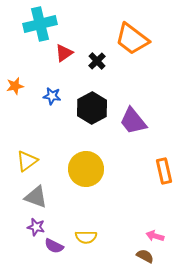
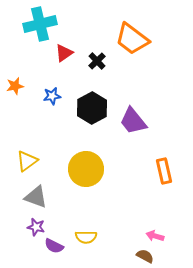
blue star: rotated 18 degrees counterclockwise
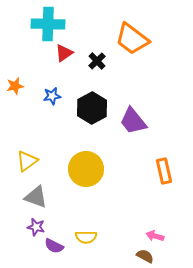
cyan cross: moved 8 px right; rotated 16 degrees clockwise
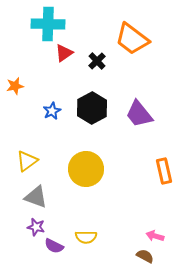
blue star: moved 15 px down; rotated 18 degrees counterclockwise
purple trapezoid: moved 6 px right, 7 px up
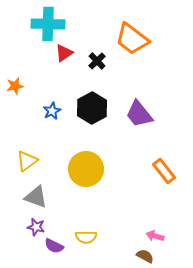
orange rectangle: rotated 25 degrees counterclockwise
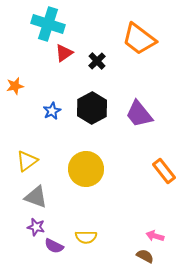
cyan cross: rotated 16 degrees clockwise
orange trapezoid: moved 7 px right
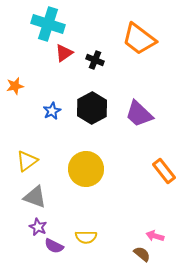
black cross: moved 2 px left, 1 px up; rotated 24 degrees counterclockwise
purple trapezoid: rotated 8 degrees counterclockwise
gray triangle: moved 1 px left
purple star: moved 2 px right; rotated 12 degrees clockwise
brown semicircle: moved 3 px left, 2 px up; rotated 12 degrees clockwise
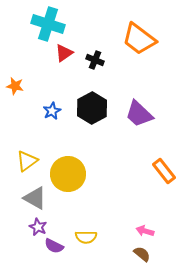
orange star: rotated 24 degrees clockwise
yellow circle: moved 18 px left, 5 px down
gray triangle: moved 1 px down; rotated 10 degrees clockwise
pink arrow: moved 10 px left, 5 px up
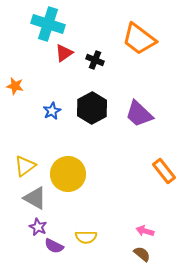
yellow triangle: moved 2 px left, 5 px down
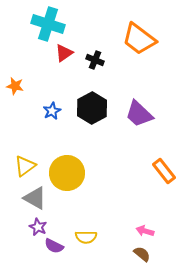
yellow circle: moved 1 px left, 1 px up
